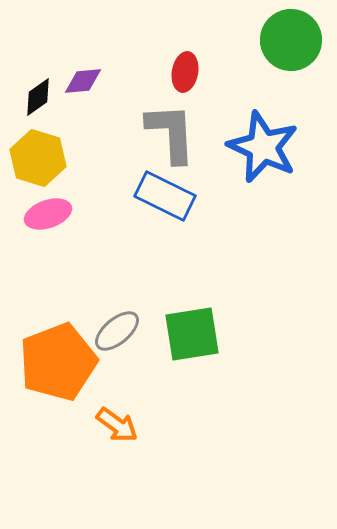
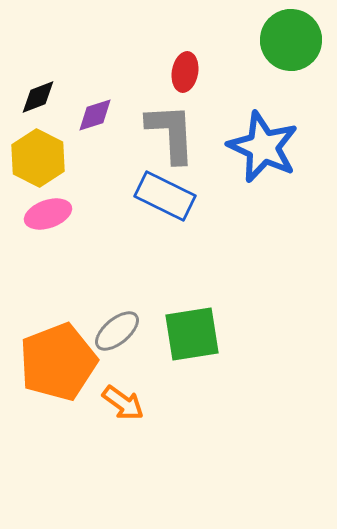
purple diamond: moved 12 px right, 34 px down; rotated 12 degrees counterclockwise
black diamond: rotated 15 degrees clockwise
yellow hexagon: rotated 10 degrees clockwise
orange arrow: moved 6 px right, 22 px up
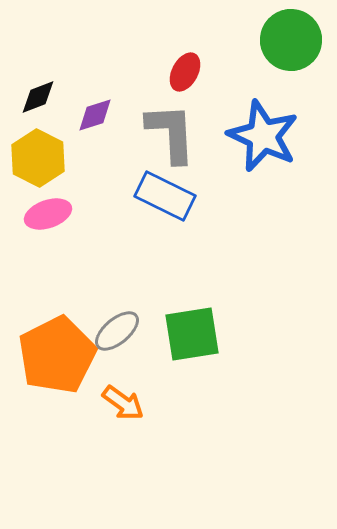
red ellipse: rotated 18 degrees clockwise
blue star: moved 11 px up
orange pentagon: moved 1 px left, 7 px up; rotated 6 degrees counterclockwise
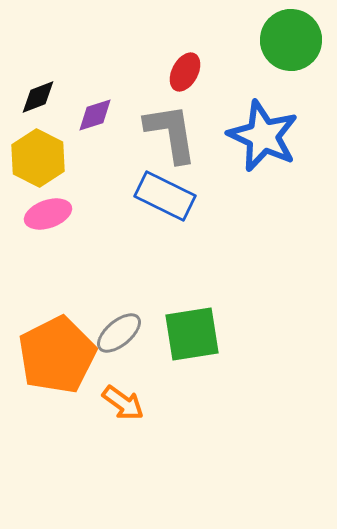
gray L-shape: rotated 6 degrees counterclockwise
gray ellipse: moved 2 px right, 2 px down
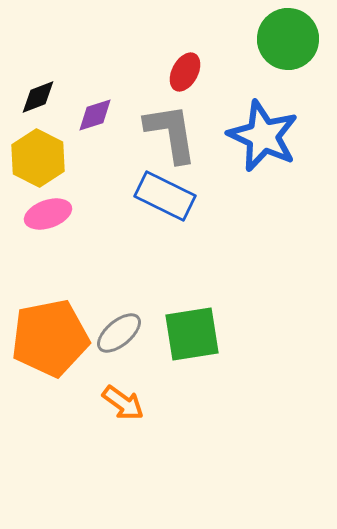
green circle: moved 3 px left, 1 px up
orange pentagon: moved 7 px left, 17 px up; rotated 16 degrees clockwise
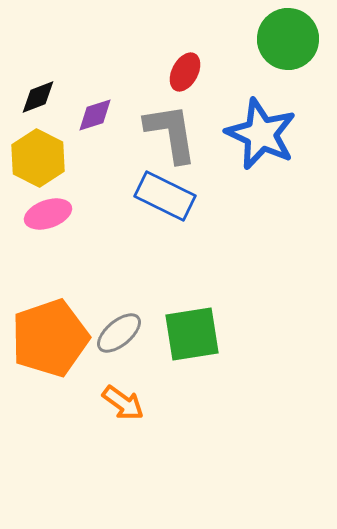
blue star: moved 2 px left, 2 px up
orange pentagon: rotated 8 degrees counterclockwise
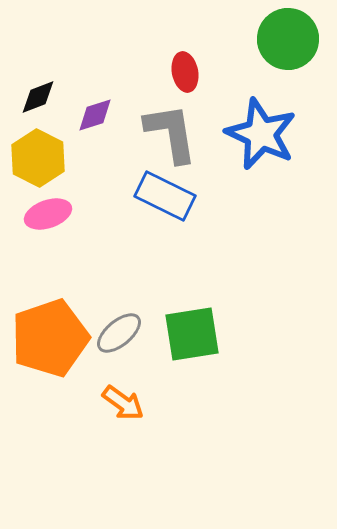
red ellipse: rotated 39 degrees counterclockwise
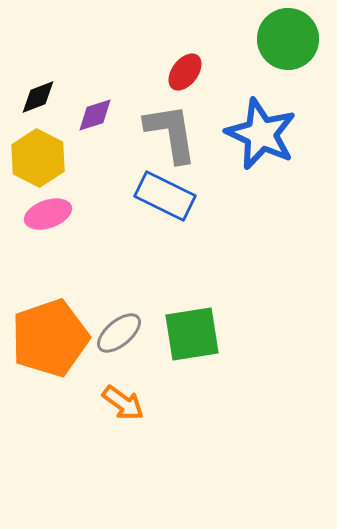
red ellipse: rotated 48 degrees clockwise
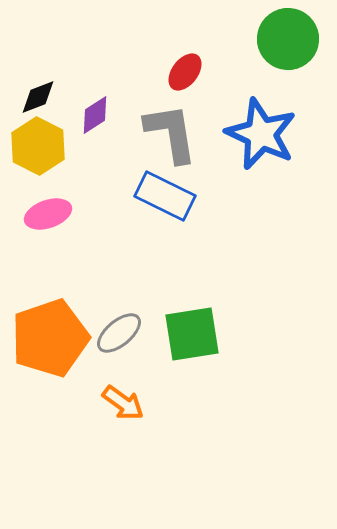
purple diamond: rotated 15 degrees counterclockwise
yellow hexagon: moved 12 px up
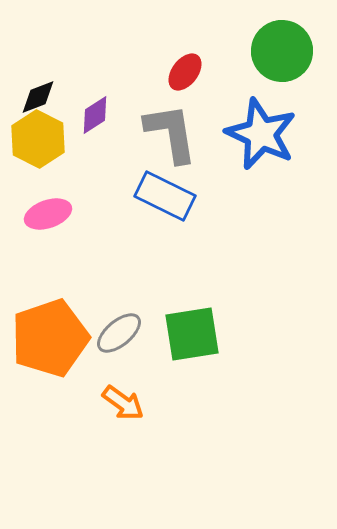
green circle: moved 6 px left, 12 px down
yellow hexagon: moved 7 px up
